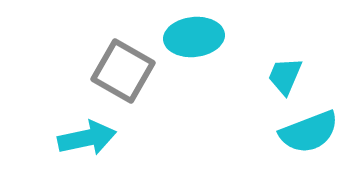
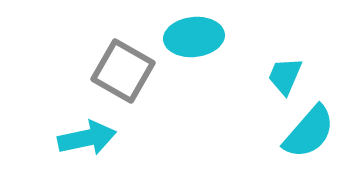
cyan semicircle: rotated 28 degrees counterclockwise
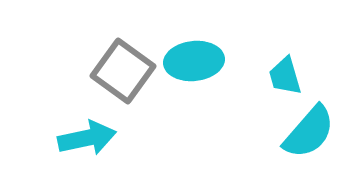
cyan ellipse: moved 24 px down
gray square: rotated 6 degrees clockwise
cyan trapezoid: rotated 39 degrees counterclockwise
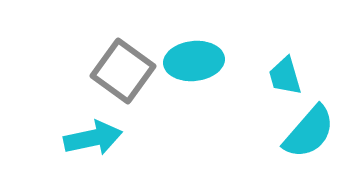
cyan arrow: moved 6 px right
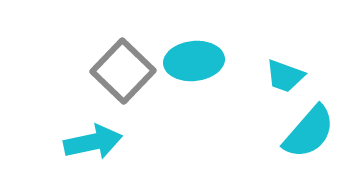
gray square: rotated 8 degrees clockwise
cyan trapezoid: rotated 54 degrees counterclockwise
cyan arrow: moved 4 px down
